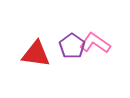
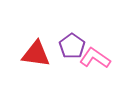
pink L-shape: moved 15 px down
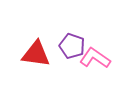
purple pentagon: rotated 15 degrees counterclockwise
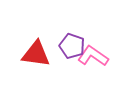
pink L-shape: moved 2 px left, 2 px up
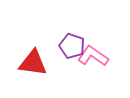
red triangle: moved 3 px left, 9 px down
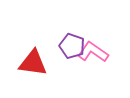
pink L-shape: moved 4 px up
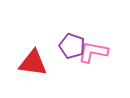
pink L-shape: rotated 24 degrees counterclockwise
